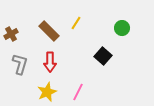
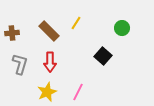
brown cross: moved 1 px right, 1 px up; rotated 24 degrees clockwise
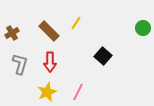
green circle: moved 21 px right
brown cross: rotated 24 degrees counterclockwise
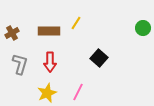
brown rectangle: rotated 45 degrees counterclockwise
black square: moved 4 px left, 2 px down
yellow star: moved 1 px down
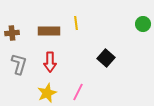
yellow line: rotated 40 degrees counterclockwise
green circle: moved 4 px up
brown cross: rotated 24 degrees clockwise
black square: moved 7 px right
gray L-shape: moved 1 px left
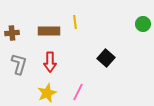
yellow line: moved 1 px left, 1 px up
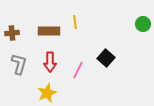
pink line: moved 22 px up
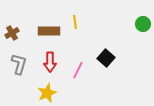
brown cross: rotated 24 degrees counterclockwise
